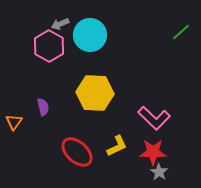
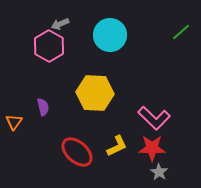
cyan circle: moved 20 px right
red star: moved 1 px left, 4 px up
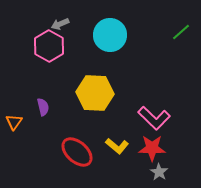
yellow L-shape: rotated 65 degrees clockwise
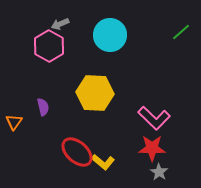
yellow L-shape: moved 14 px left, 16 px down
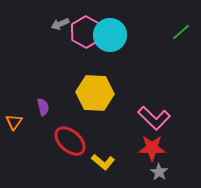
pink hexagon: moved 37 px right, 14 px up
red ellipse: moved 7 px left, 11 px up
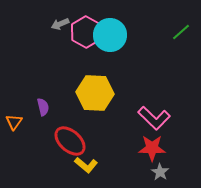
yellow L-shape: moved 17 px left, 3 px down
gray star: moved 1 px right
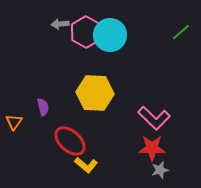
gray arrow: rotated 18 degrees clockwise
gray star: moved 2 px up; rotated 24 degrees clockwise
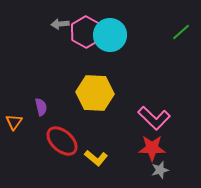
purple semicircle: moved 2 px left
red ellipse: moved 8 px left
yellow L-shape: moved 10 px right, 7 px up
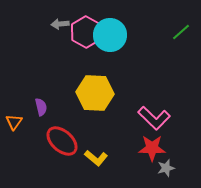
gray star: moved 6 px right, 2 px up
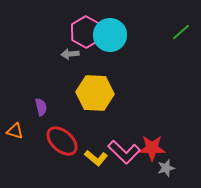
gray arrow: moved 10 px right, 30 px down
pink L-shape: moved 30 px left, 34 px down
orange triangle: moved 1 px right, 9 px down; rotated 48 degrees counterclockwise
